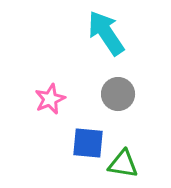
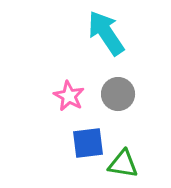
pink star: moved 19 px right, 3 px up; rotated 20 degrees counterclockwise
blue square: rotated 12 degrees counterclockwise
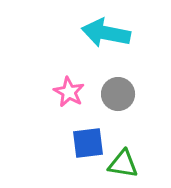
cyan arrow: rotated 45 degrees counterclockwise
pink star: moved 4 px up
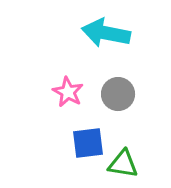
pink star: moved 1 px left
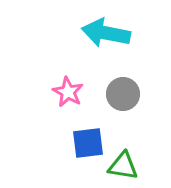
gray circle: moved 5 px right
green triangle: moved 2 px down
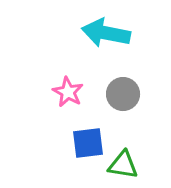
green triangle: moved 1 px up
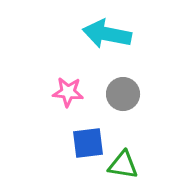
cyan arrow: moved 1 px right, 1 px down
pink star: rotated 24 degrees counterclockwise
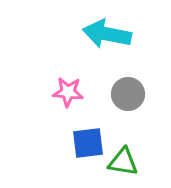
gray circle: moved 5 px right
green triangle: moved 3 px up
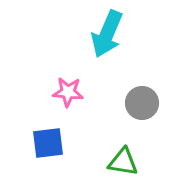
cyan arrow: rotated 78 degrees counterclockwise
gray circle: moved 14 px right, 9 px down
blue square: moved 40 px left
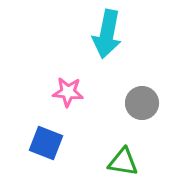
cyan arrow: rotated 12 degrees counterclockwise
blue square: moved 2 px left; rotated 28 degrees clockwise
